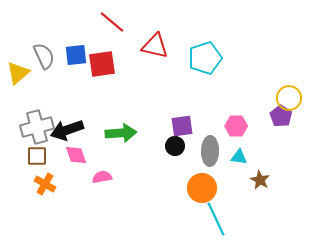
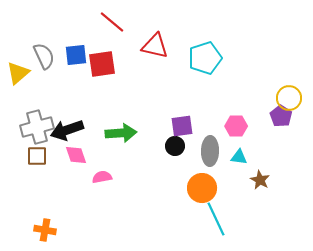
orange cross: moved 46 px down; rotated 20 degrees counterclockwise
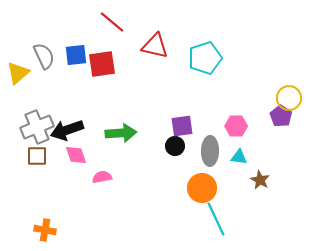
gray cross: rotated 8 degrees counterclockwise
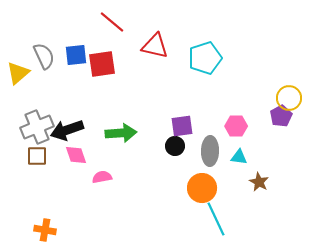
purple pentagon: rotated 10 degrees clockwise
brown star: moved 1 px left, 2 px down
